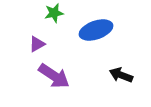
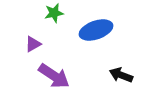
purple triangle: moved 4 px left
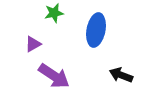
blue ellipse: rotated 60 degrees counterclockwise
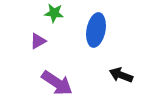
green star: rotated 18 degrees clockwise
purple triangle: moved 5 px right, 3 px up
purple arrow: moved 3 px right, 7 px down
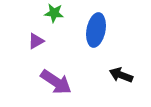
purple triangle: moved 2 px left
purple arrow: moved 1 px left, 1 px up
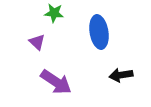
blue ellipse: moved 3 px right, 2 px down; rotated 20 degrees counterclockwise
purple triangle: moved 1 px right, 1 px down; rotated 48 degrees counterclockwise
black arrow: rotated 30 degrees counterclockwise
